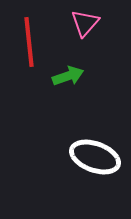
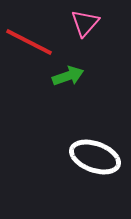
red line: rotated 57 degrees counterclockwise
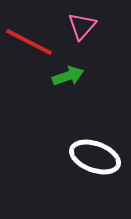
pink triangle: moved 3 px left, 3 px down
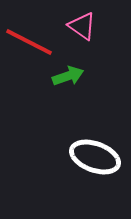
pink triangle: rotated 36 degrees counterclockwise
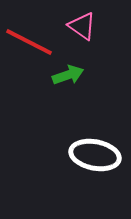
green arrow: moved 1 px up
white ellipse: moved 2 px up; rotated 9 degrees counterclockwise
